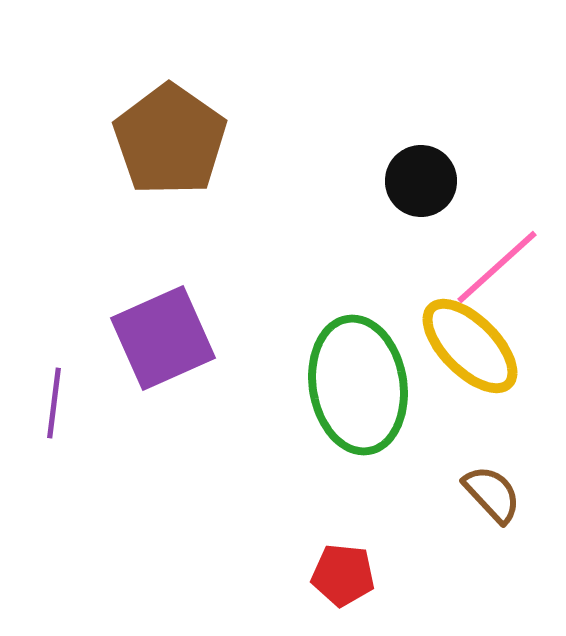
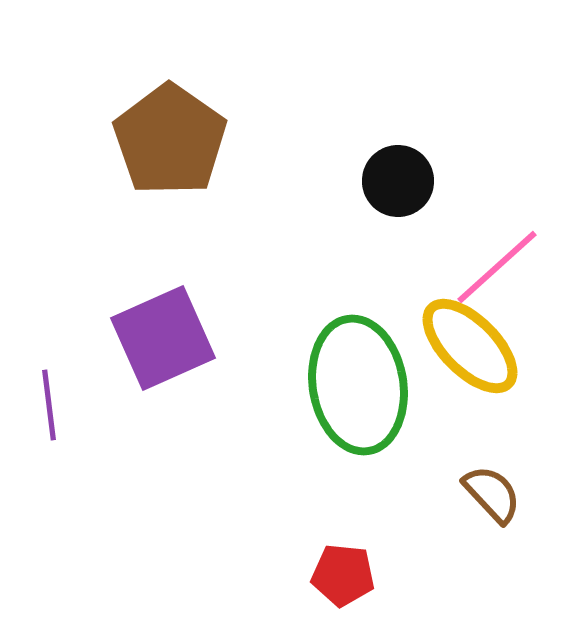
black circle: moved 23 px left
purple line: moved 5 px left, 2 px down; rotated 14 degrees counterclockwise
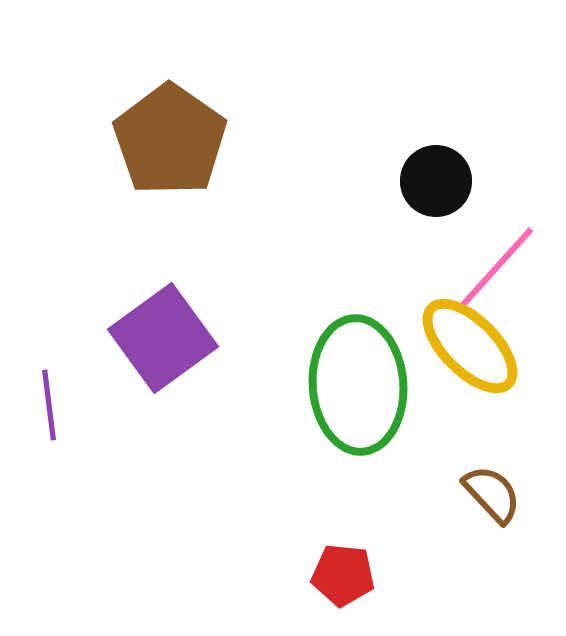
black circle: moved 38 px right
pink line: rotated 6 degrees counterclockwise
purple square: rotated 12 degrees counterclockwise
green ellipse: rotated 5 degrees clockwise
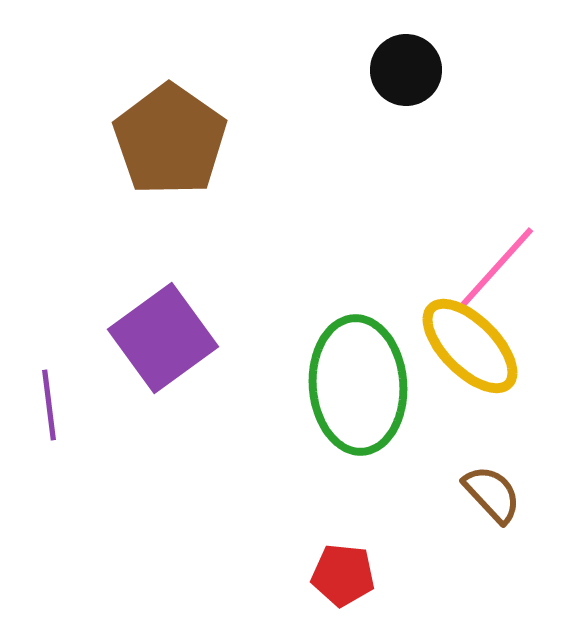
black circle: moved 30 px left, 111 px up
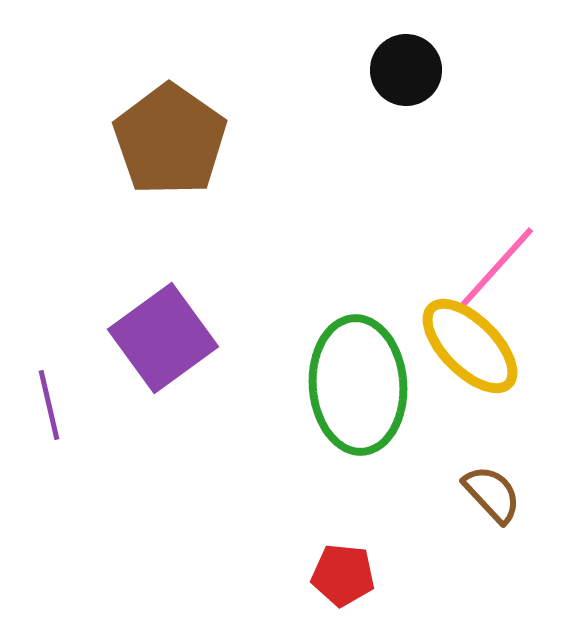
purple line: rotated 6 degrees counterclockwise
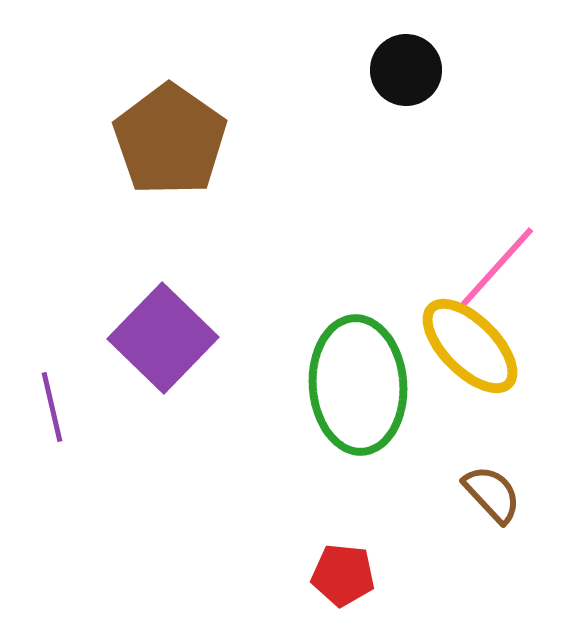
purple square: rotated 10 degrees counterclockwise
purple line: moved 3 px right, 2 px down
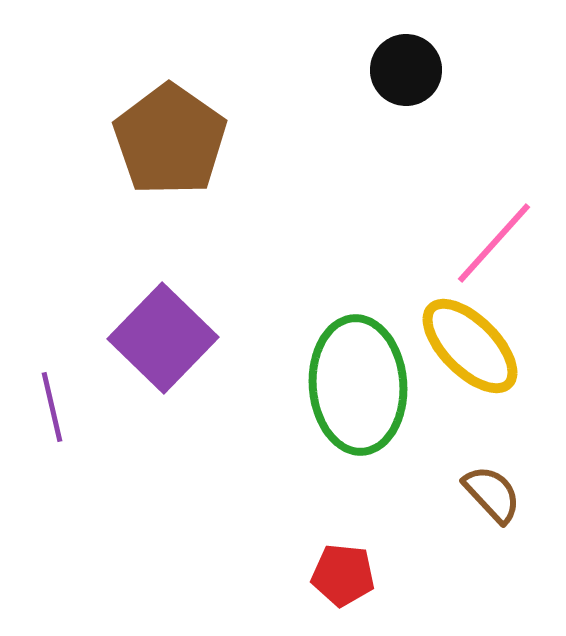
pink line: moved 3 px left, 24 px up
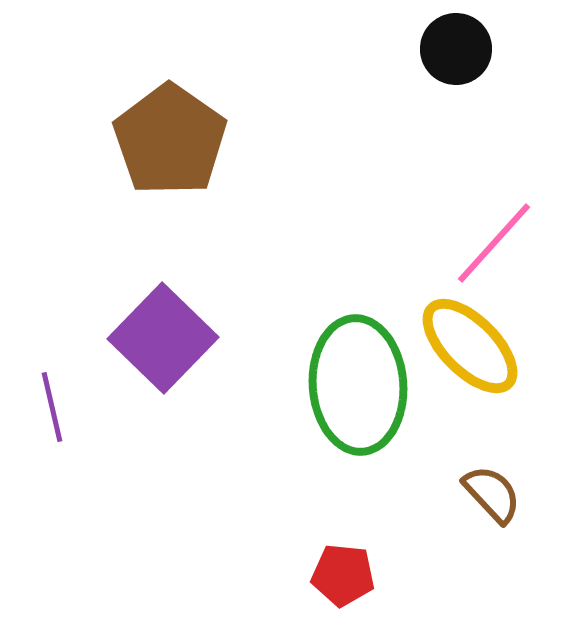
black circle: moved 50 px right, 21 px up
